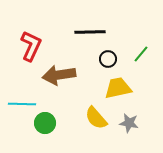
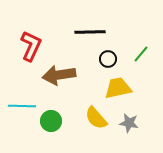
cyan line: moved 2 px down
green circle: moved 6 px right, 2 px up
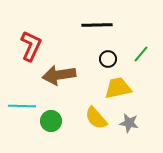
black line: moved 7 px right, 7 px up
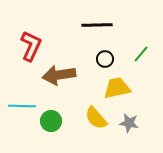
black circle: moved 3 px left
yellow trapezoid: moved 1 px left
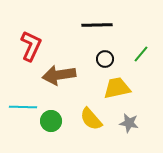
cyan line: moved 1 px right, 1 px down
yellow semicircle: moved 5 px left, 1 px down
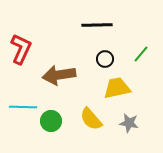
red L-shape: moved 10 px left, 3 px down
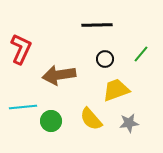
yellow trapezoid: moved 1 px left, 2 px down; rotated 8 degrees counterclockwise
cyan line: rotated 8 degrees counterclockwise
gray star: rotated 18 degrees counterclockwise
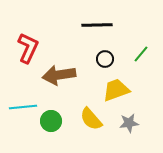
red L-shape: moved 7 px right, 1 px up
